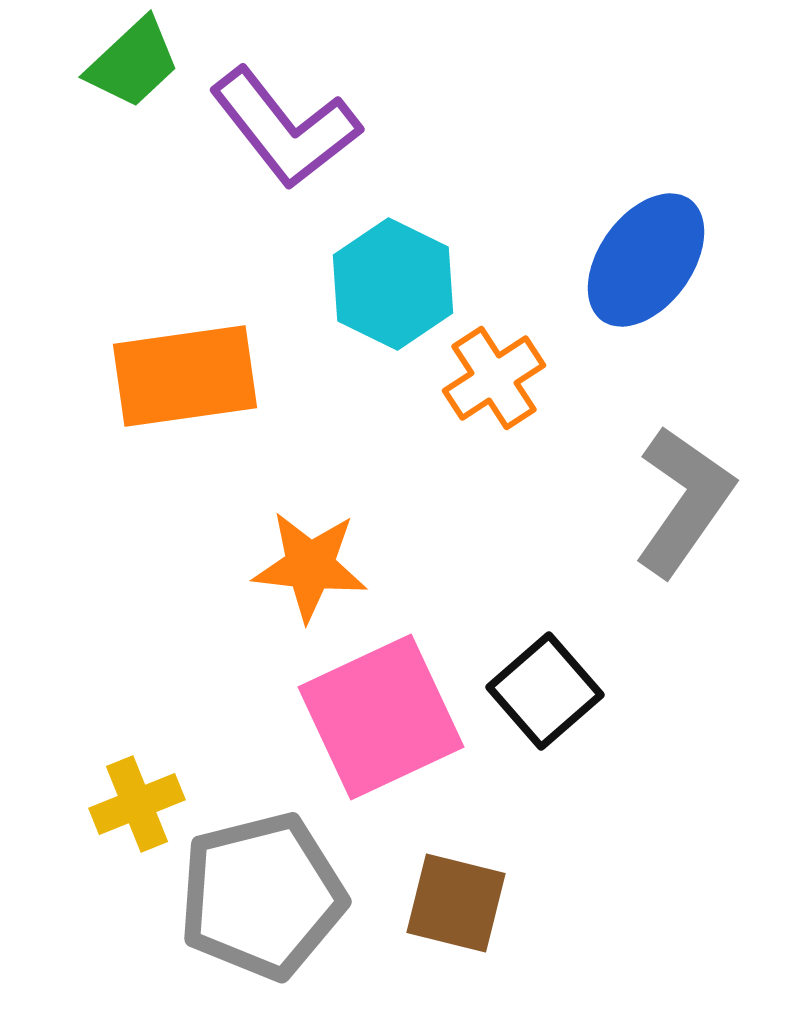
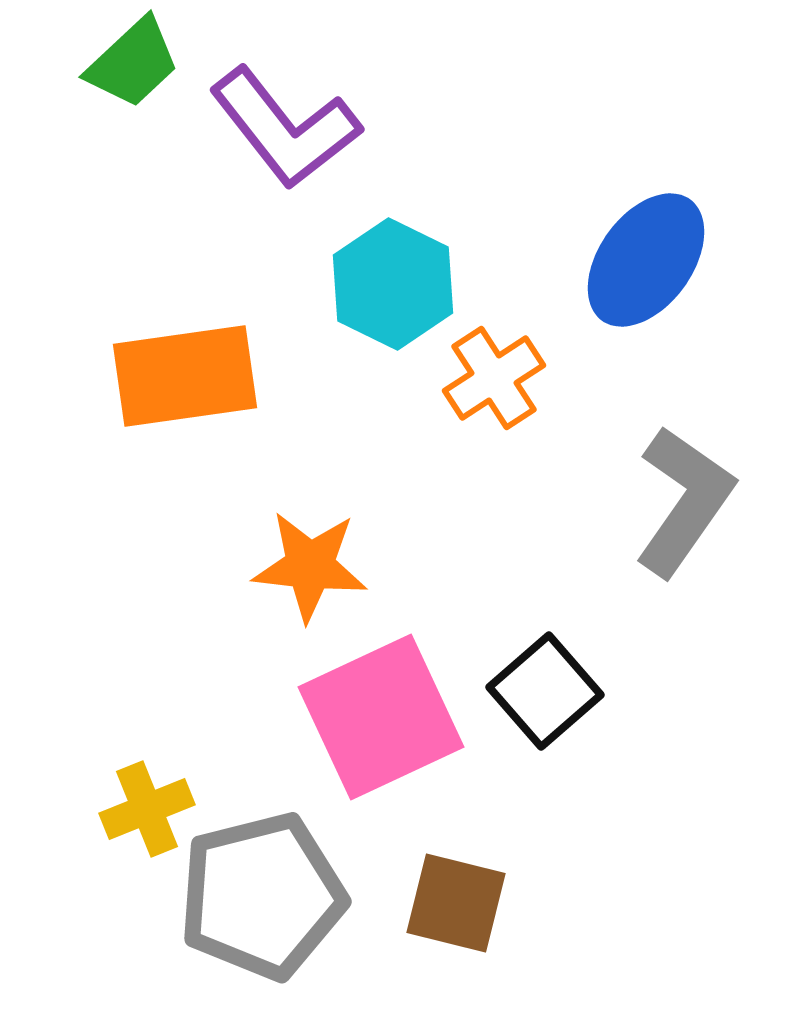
yellow cross: moved 10 px right, 5 px down
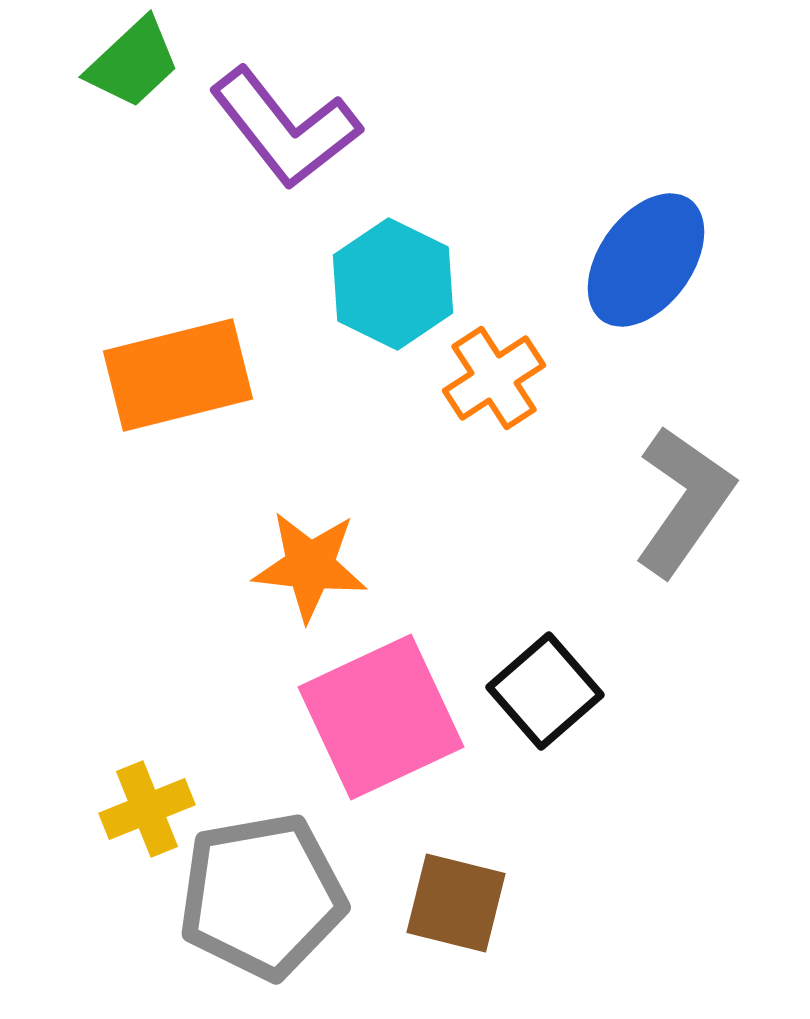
orange rectangle: moved 7 px left, 1 px up; rotated 6 degrees counterclockwise
gray pentagon: rotated 4 degrees clockwise
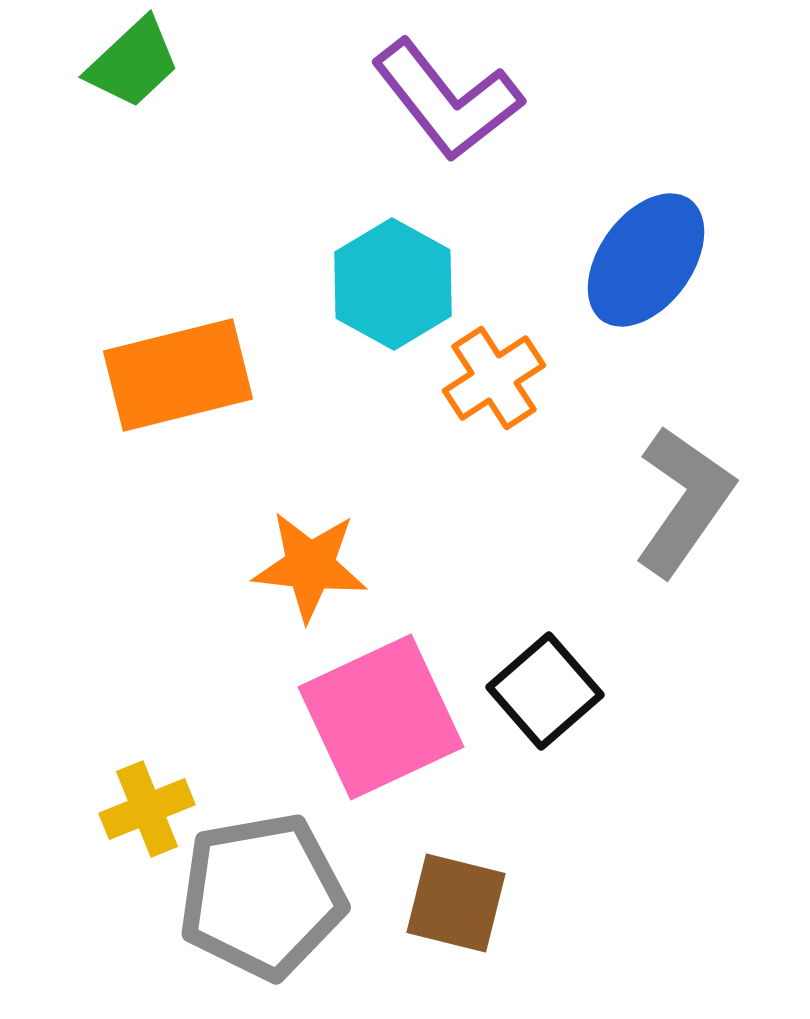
purple L-shape: moved 162 px right, 28 px up
cyan hexagon: rotated 3 degrees clockwise
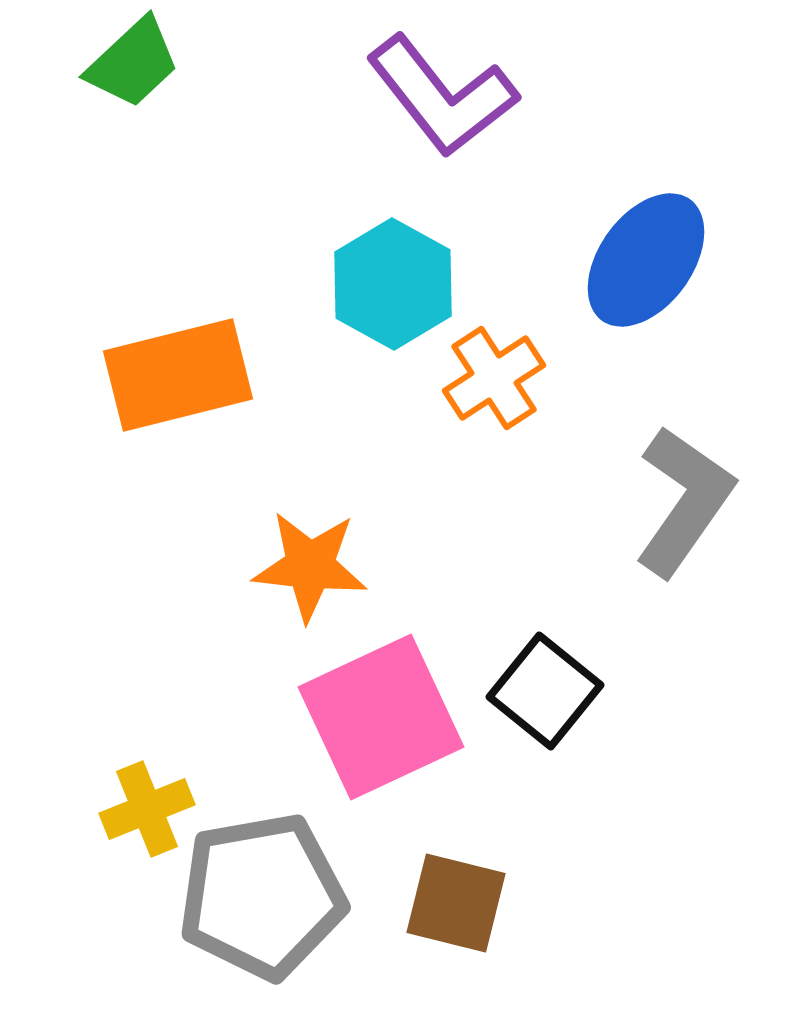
purple L-shape: moved 5 px left, 4 px up
black square: rotated 10 degrees counterclockwise
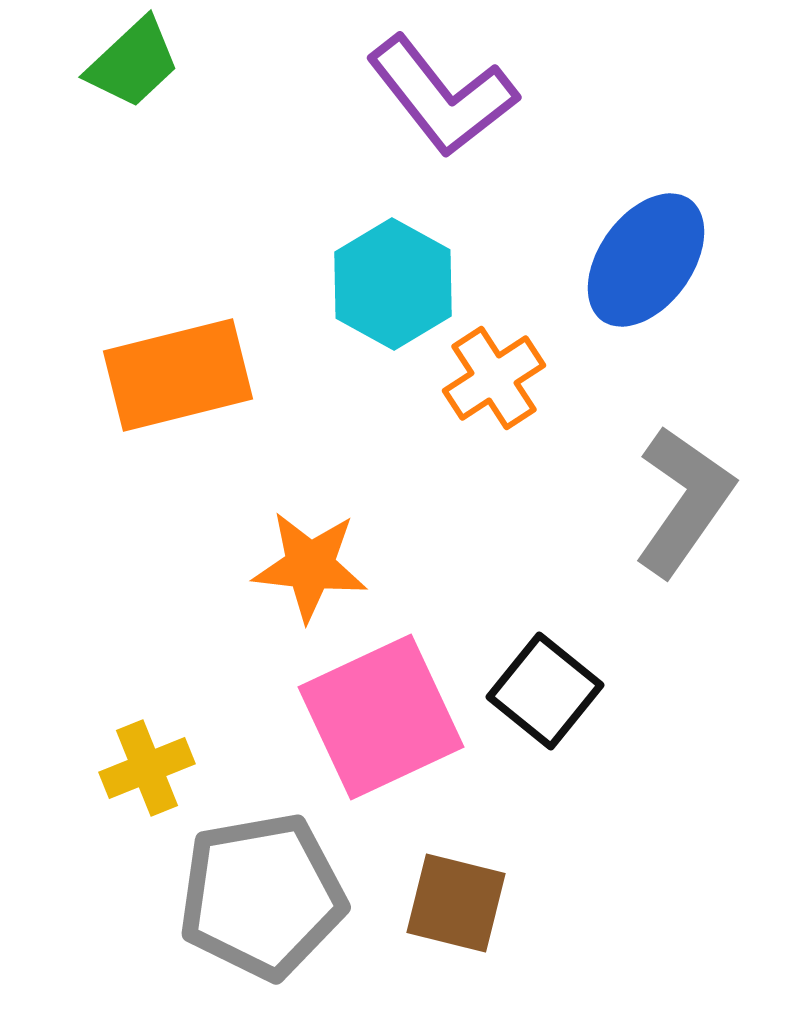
yellow cross: moved 41 px up
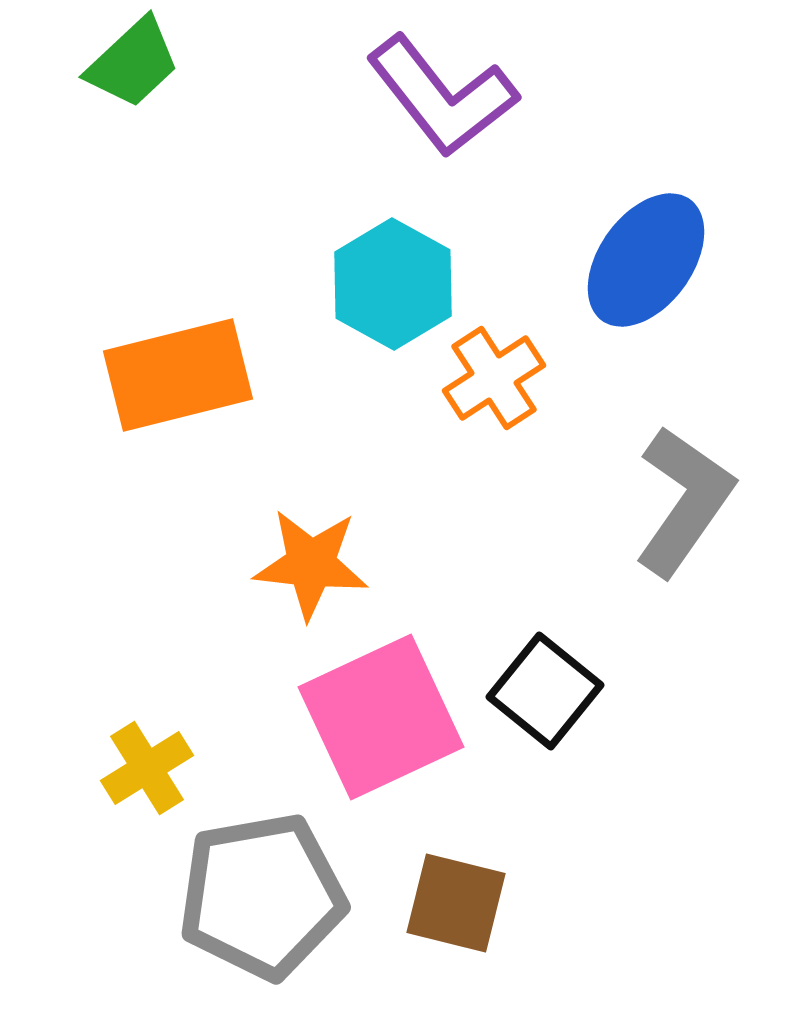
orange star: moved 1 px right, 2 px up
yellow cross: rotated 10 degrees counterclockwise
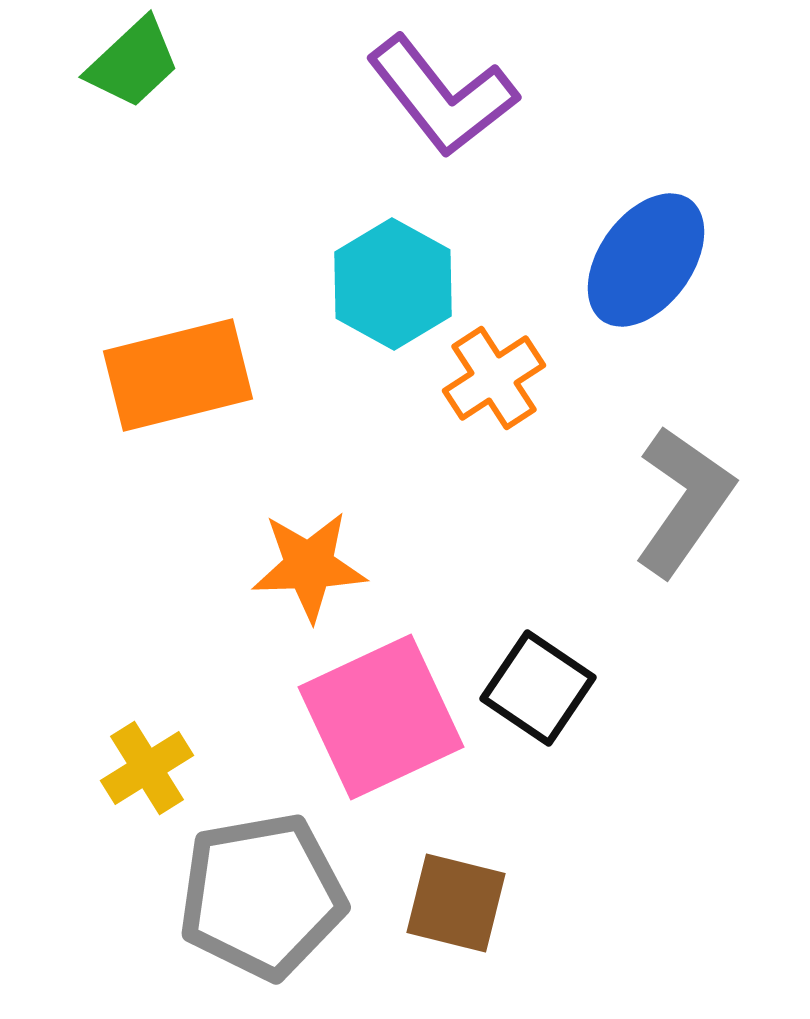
orange star: moved 2 px left, 2 px down; rotated 8 degrees counterclockwise
black square: moved 7 px left, 3 px up; rotated 5 degrees counterclockwise
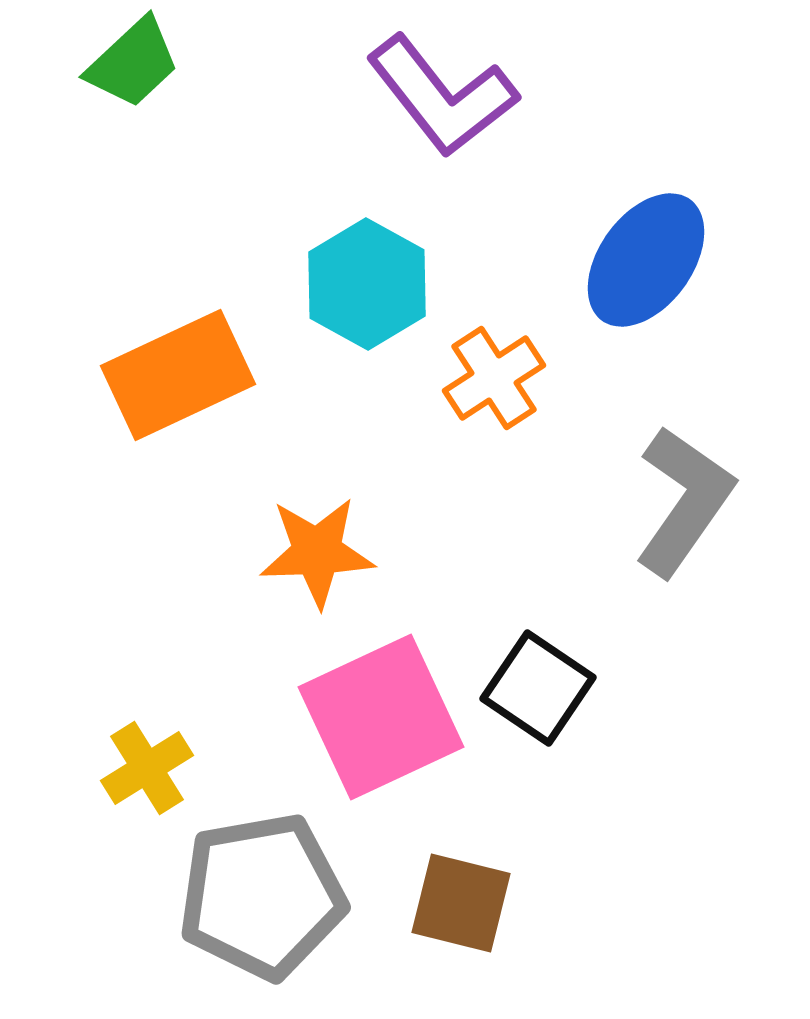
cyan hexagon: moved 26 px left
orange rectangle: rotated 11 degrees counterclockwise
orange star: moved 8 px right, 14 px up
brown square: moved 5 px right
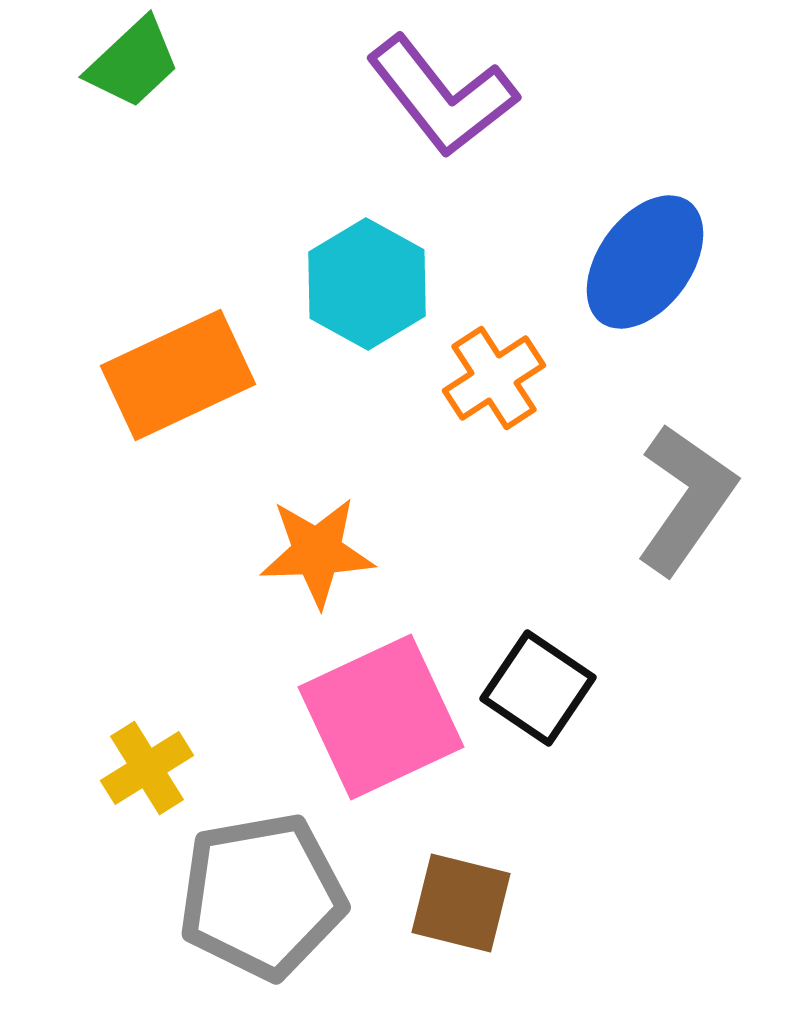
blue ellipse: moved 1 px left, 2 px down
gray L-shape: moved 2 px right, 2 px up
